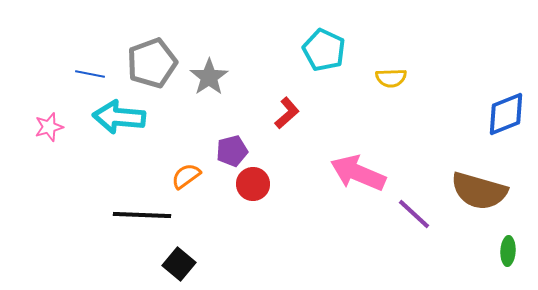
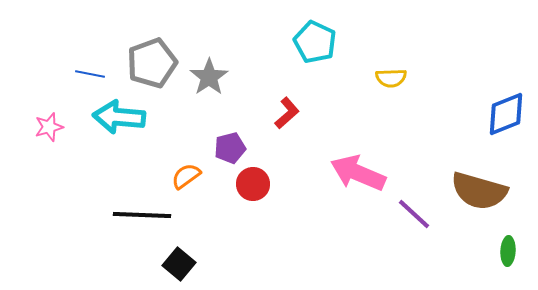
cyan pentagon: moved 9 px left, 8 px up
purple pentagon: moved 2 px left, 3 px up
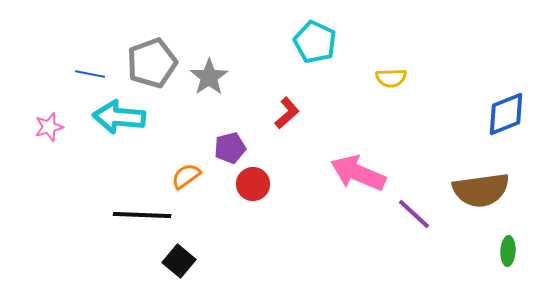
brown semicircle: moved 2 px right, 1 px up; rotated 24 degrees counterclockwise
black square: moved 3 px up
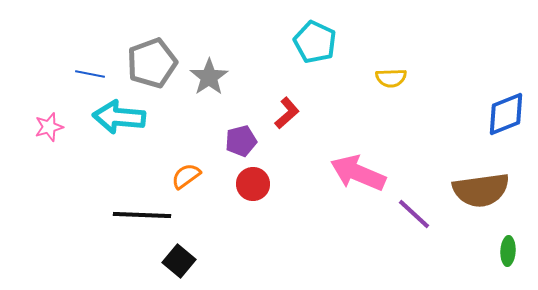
purple pentagon: moved 11 px right, 7 px up
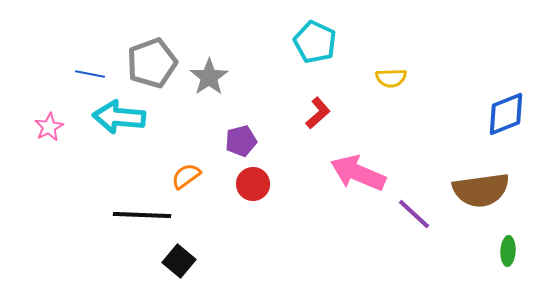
red L-shape: moved 31 px right
pink star: rotated 12 degrees counterclockwise
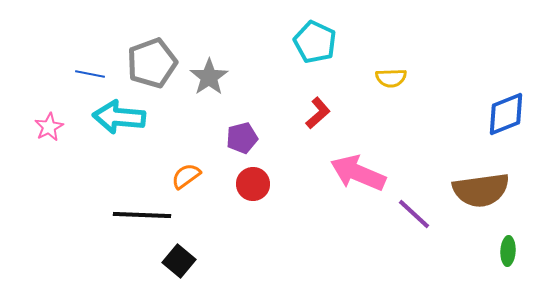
purple pentagon: moved 1 px right, 3 px up
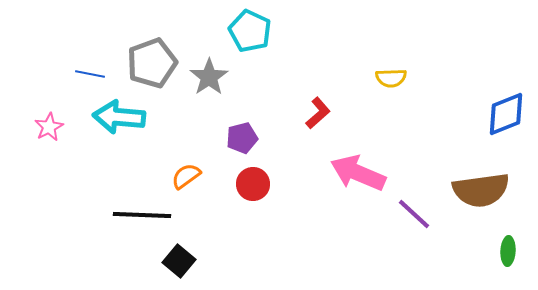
cyan pentagon: moved 65 px left, 11 px up
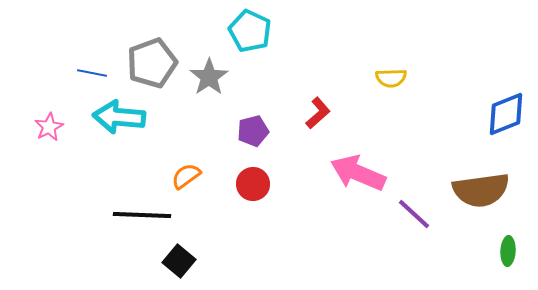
blue line: moved 2 px right, 1 px up
purple pentagon: moved 11 px right, 7 px up
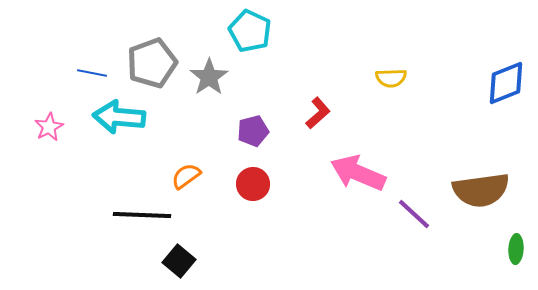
blue diamond: moved 31 px up
green ellipse: moved 8 px right, 2 px up
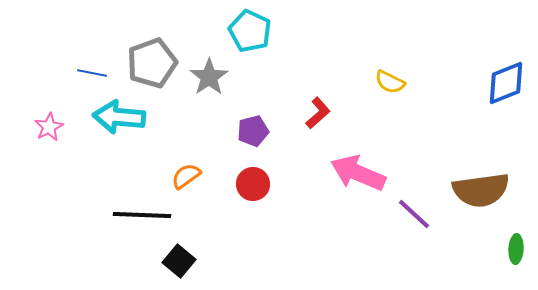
yellow semicircle: moved 1 px left, 4 px down; rotated 28 degrees clockwise
